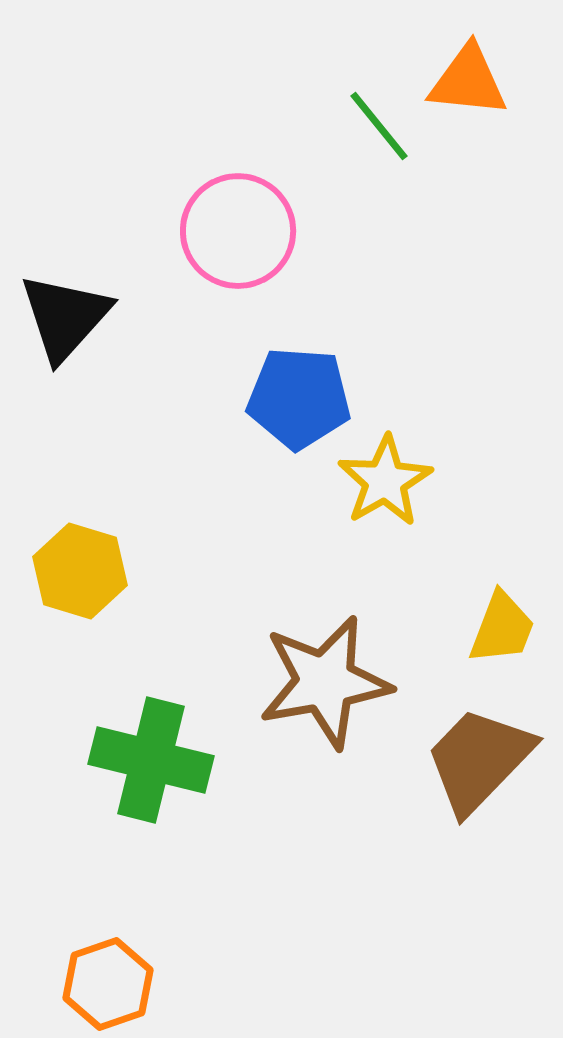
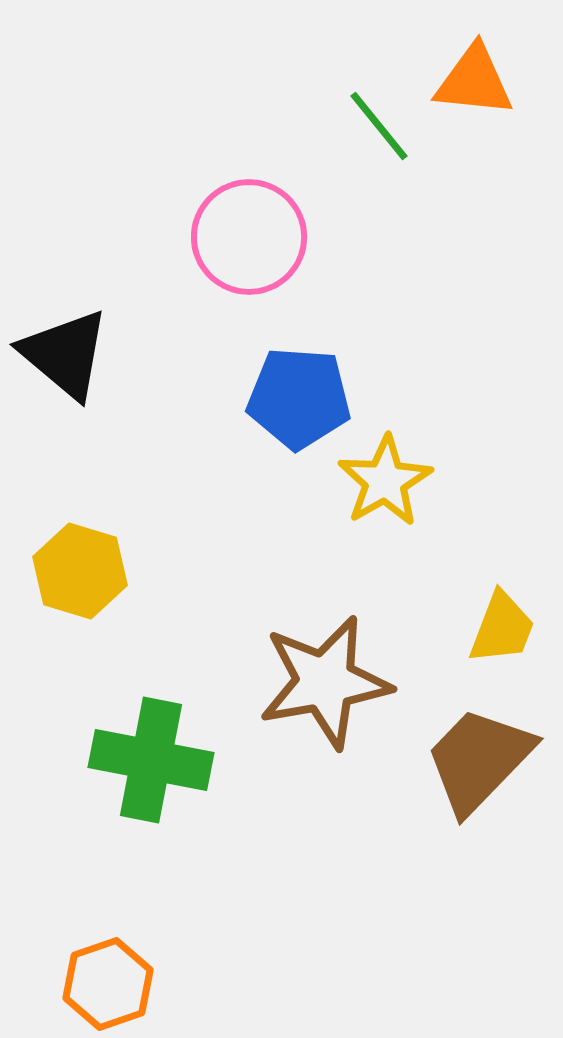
orange triangle: moved 6 px right
pink circle: moved 11 px right, 6 px down
black triangle: moved 37 px down; rotated 32 degrees counterclockwise
green cross: rotated 3 degrees counterclockwise
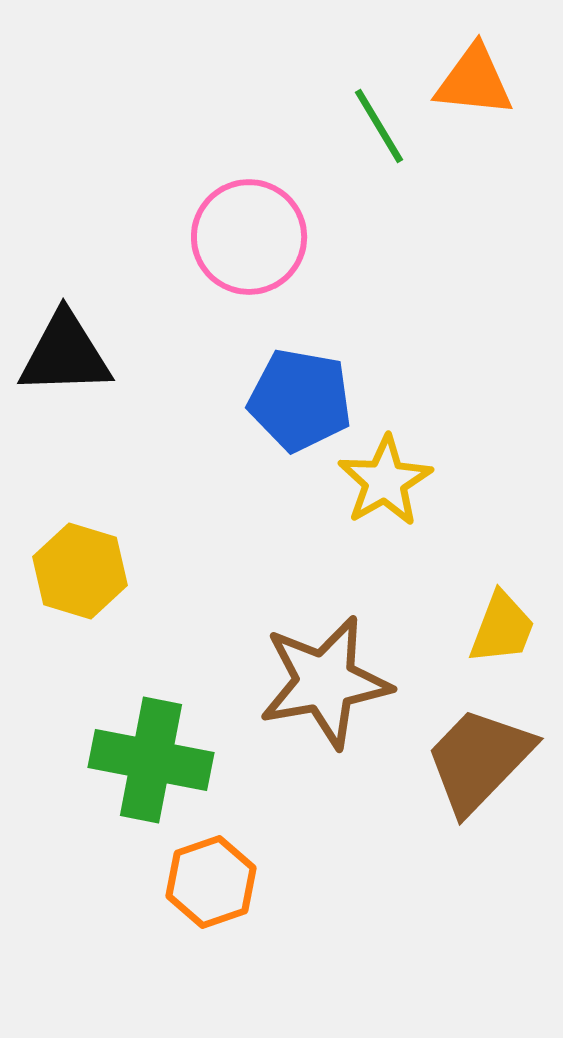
green line: rotated 8 degrees clockwise
black triangle: rotated 42 degrees counterclockwise
blue pentagon: moved 1 px right, 2 px down; rotated 6 degrees clockwise
orange hexagon: moved 103 px right, 102 px up
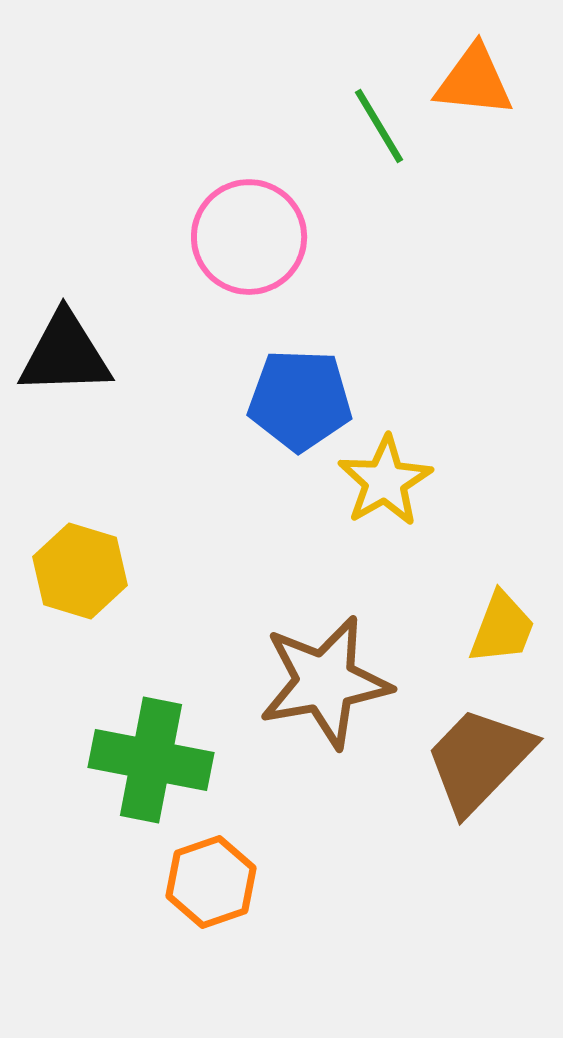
blue pentagon: rotated 8 degrees counterclockwise
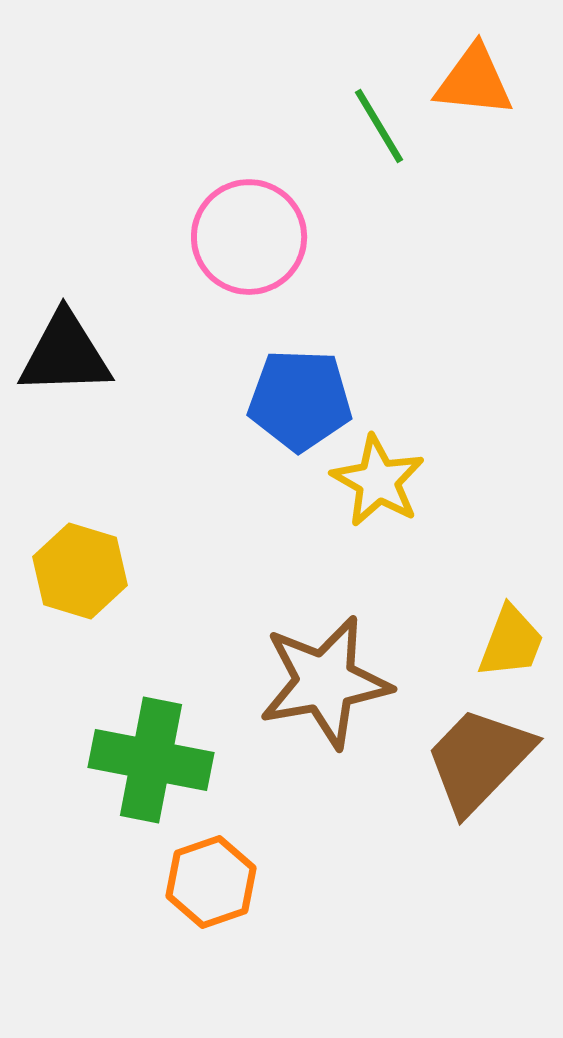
yellow star: moved 7 px left; rotated 12 degrees counterclockwise
yellow trapezoid: moved 9 px right, 14 px down
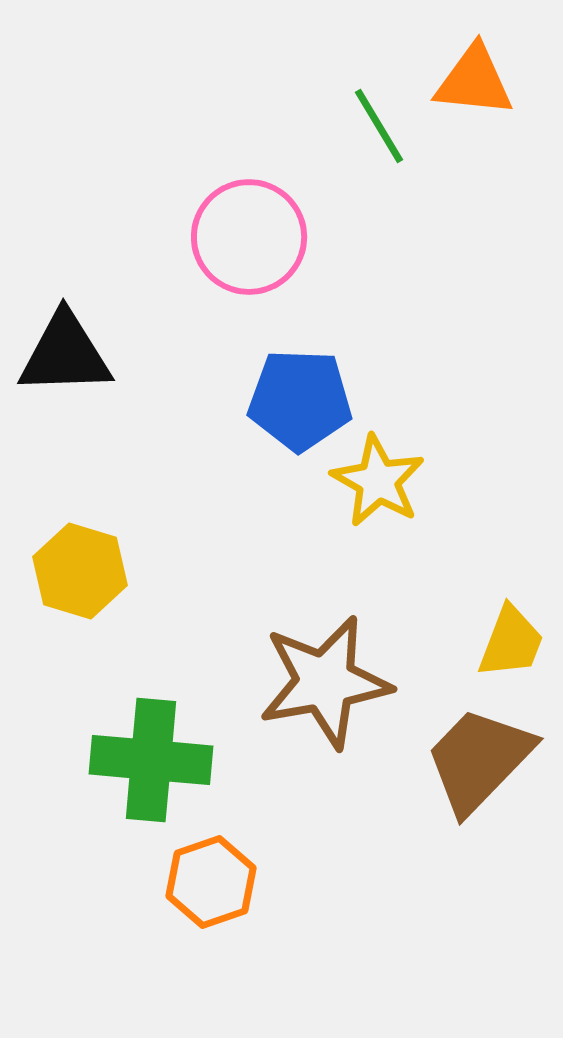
green cross: rotated 6 degrees counterclockwise
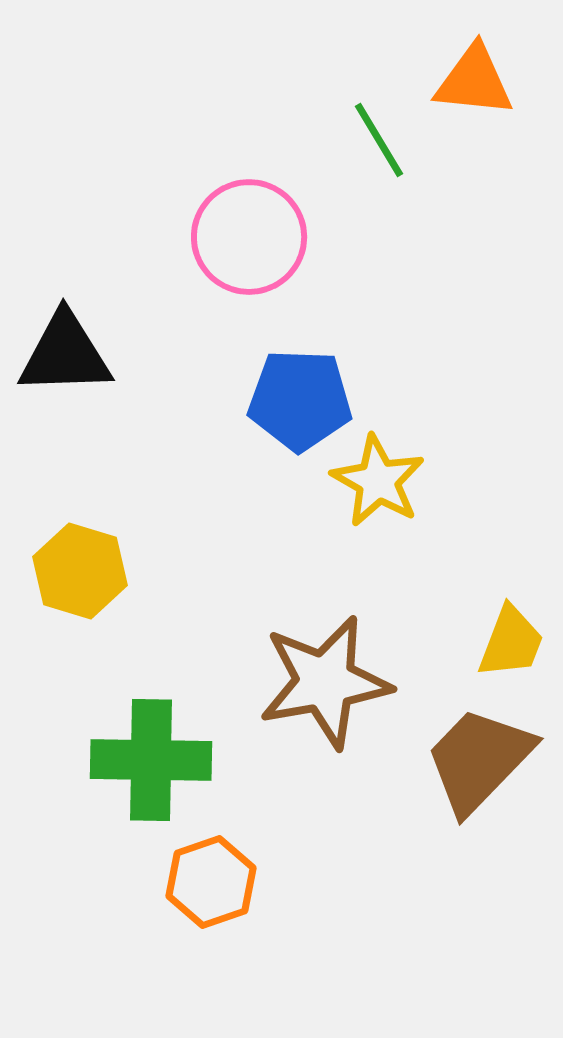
green line: moved 14 px down
green cross: rotated 4 degrees counterclockwise
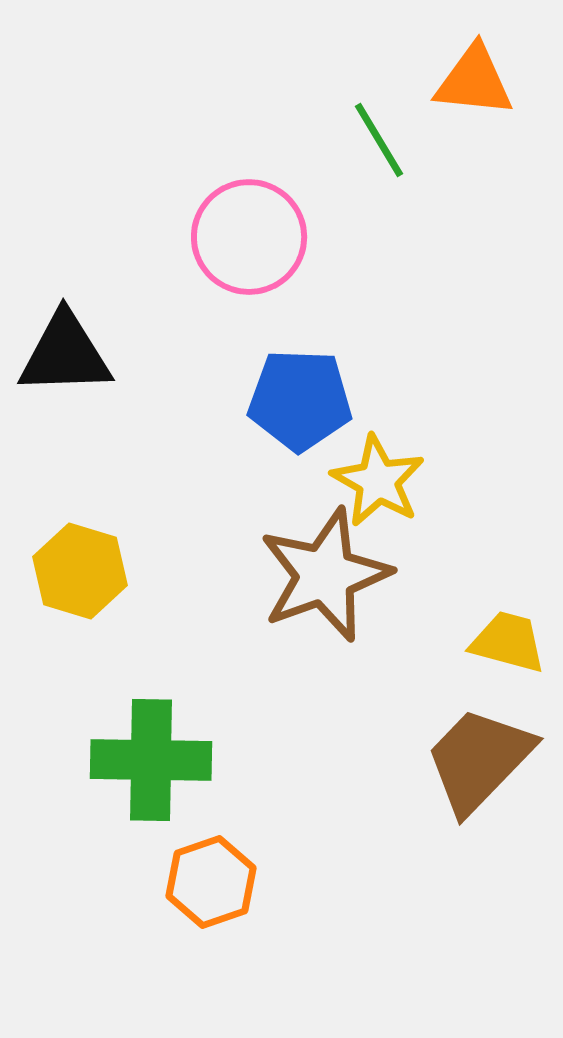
yellow trapezoid: moved 3 px left; rotated 96 degrees counterclockwise
brown star: moved 107 px up; rotated 10 degrees counterclockwise
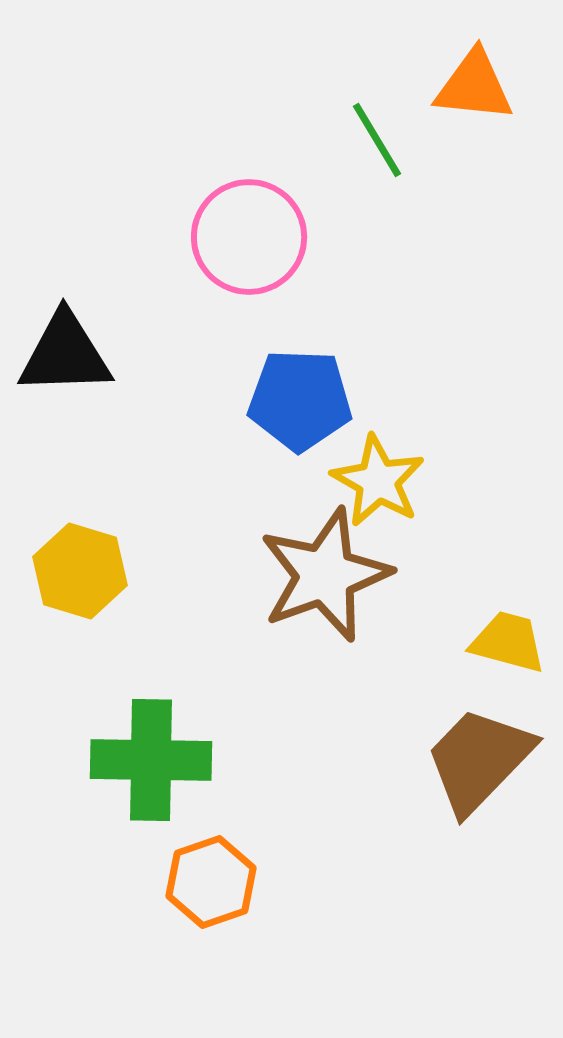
orange triangle: moved 5 px down
green line: moved 2 px left
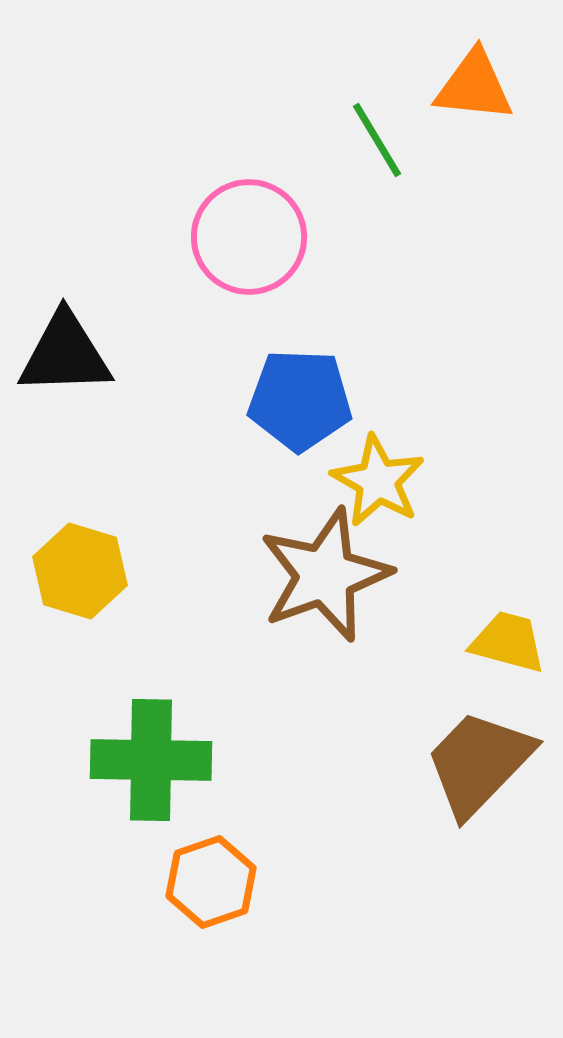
brown trapezoid: moved 3 px down
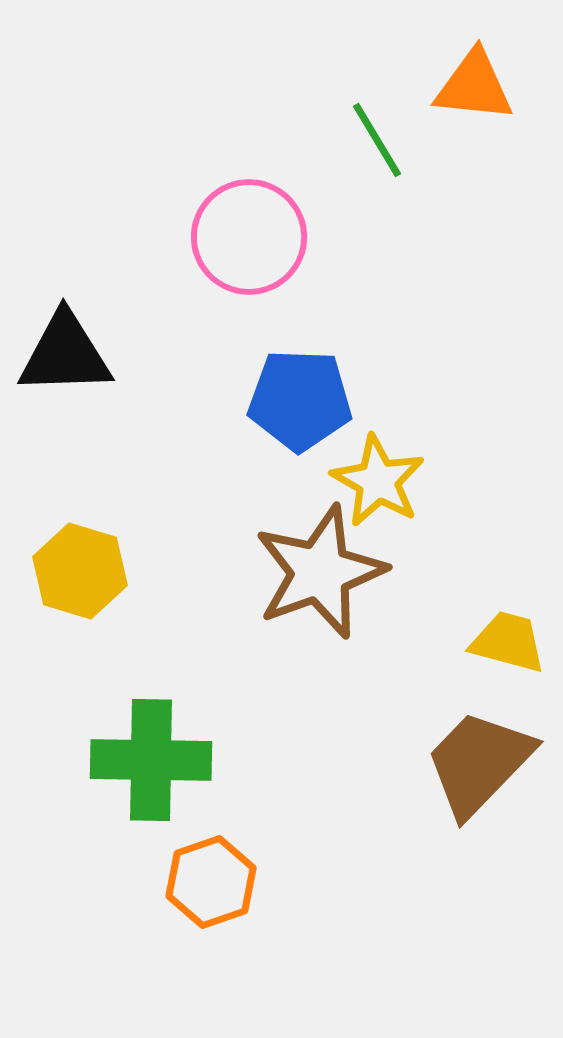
brown star: moved 5 px left, 3 px up
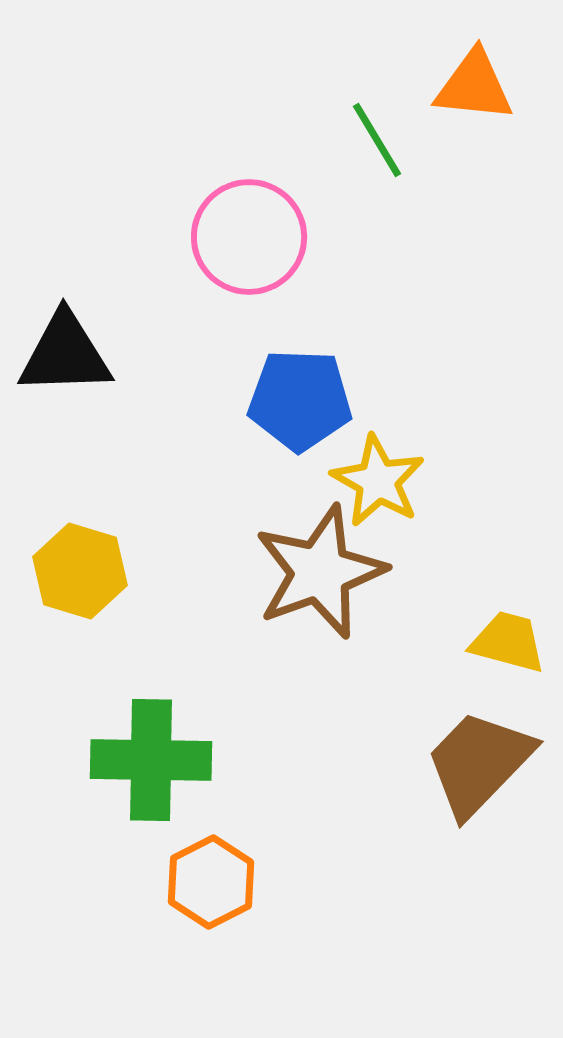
orange hexagon: rotated 8 degrees counterclockwise
